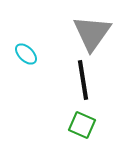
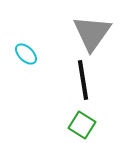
green square: rotated 8 degrees clockwise
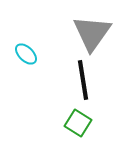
green square: moved 4 px left, 2 px up
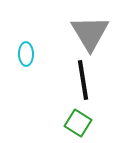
gray triangle: moved 2 px left; rotated 6 degrees counterclockwise
cyan ellipse: rotated 45 degrees clockwise
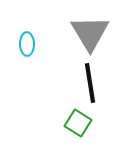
cyan ellipse: moved 1 px right, 10 px up
black line: moved 7 px right, 3 px down
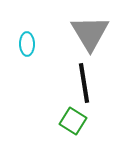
black line: moved 6 px left
green square: moved 5 px left, 2 px up
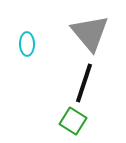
gray triangle: rotated 9 degrees counterclockwise
black line: rotated 27 degrees clockwise
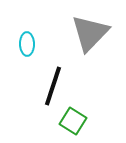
gray triangle: rotated 24 degrees clockwise
black line: moved 31 px left, 3 px down
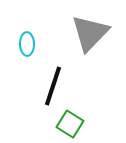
green square: moved 3 px left, 3 px down
